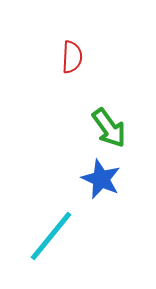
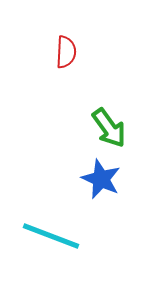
red semicircle: moved 6 px left, 5 px up
cyan line: rotated 72 degrees clockwise
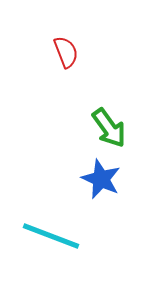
red semicircle: rotated 24 degrees counterclockwise
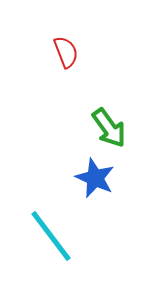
blue star: moved 6 px left, 1 px up
cyan line: rotated 32 degrees clockwise
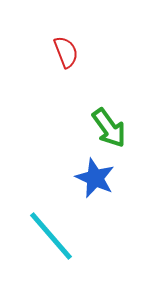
cyan line: rotated 4 degrees counterclockwise
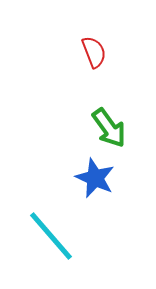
red semicircle: moved 28 px right
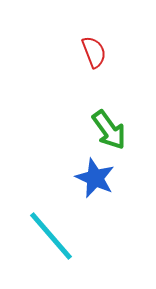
green arrow: moved 2 px down
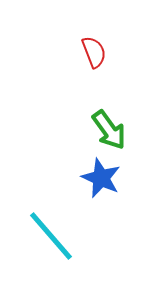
blue star: moved 6 px right
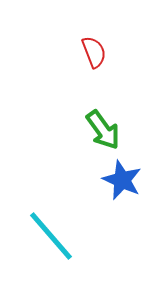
green arrow: moved 6 px left
blue star: moved 21 px right, 2 px down
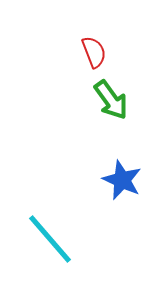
green arrow: moved 8 px right, 30 px up
cyan line: moved 1 px left, 3 px down
